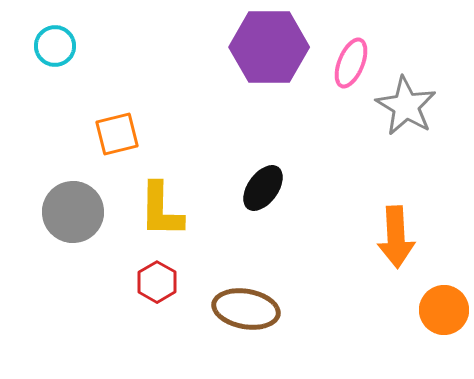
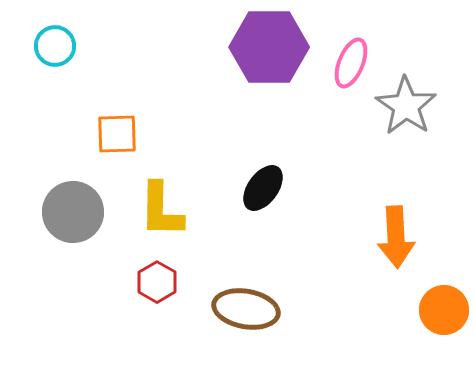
gray star: rotated 4 degrees clockwise
orange square: rotated 12 degrees clockwise
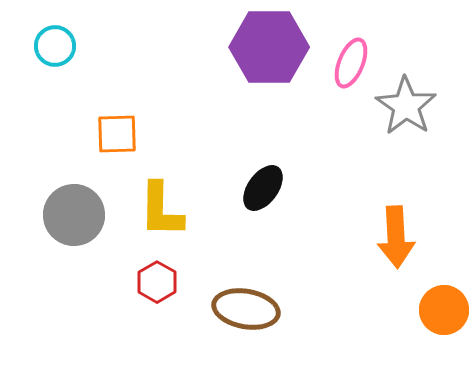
gray circle: moved 1 px right, 3 px down
